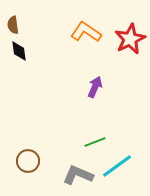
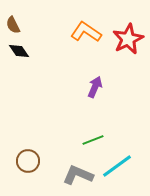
brown semicircle: rotated 18 degrees counterclockwise
red star: moved 2 px left
black diamond: rotated 25 degrees counterclockwise
green line: moved 2 px left, 2 px up
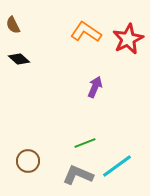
black diamond: moved 8 px down; rotated 15 degrees counterclockwise
green line: moved 8 px left, 3 px down
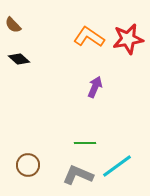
brown semicircle: rotated 18 degrees counterclockwise
orange L-shape: moved 3 px right, 5 px down
red star: rotated 16 degrees clockwise
green line: rotated 20 degrees clockwise
brown circle: moved 4 px down
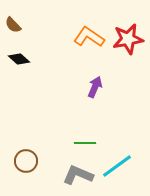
brown circle: moved 2 px left, 4 px up
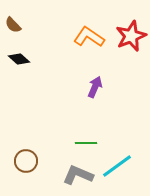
red star: moved 3 px right, 3 px up; rotated 12 degrees counterclockwise
green line: moved 1 px right
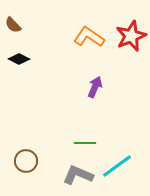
black diamond: rotated 15 degrees counterclockwise
green line: moved 1 px left
